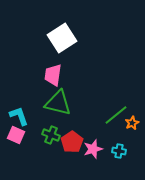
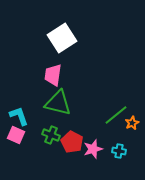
red pentagon: rotated 10 degrees counterclockwise
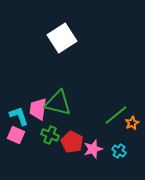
pink trapezoid: moved 15 px left, 34 px down
green cross: moved 1 px left
cyan cross: rotated 24 degrees clockwise
